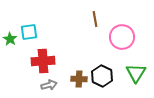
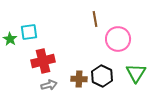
pink circle: moved 4 px left, 2 px down
red cross: rotated 10 degrees counterclockwise
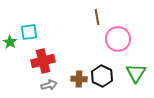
brown line: moved 2 px right, 2 px up
green star: moved 3 px down
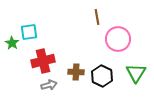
green star: moved 2 px right, 1 px down
brown cross: moved 3 px left, 7 px up
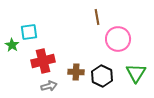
green star: moved 2 px down
gray arrow: moved 1 px down
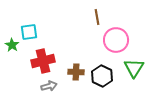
pink circle: moved 2 px left, 1 px down
green triangle: moved 2 px left, 5 px up
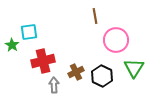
brown line: moved 2 px left, 1 px up
brown cross: rotated 28 degrees counterclockwise
gray arrow: moved 5 px right, 1 px up; rotated 77 degrees counterclockwise
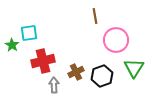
cyan square: moved 1 px down
black hexagon: rotated 15 degrees clockwise
